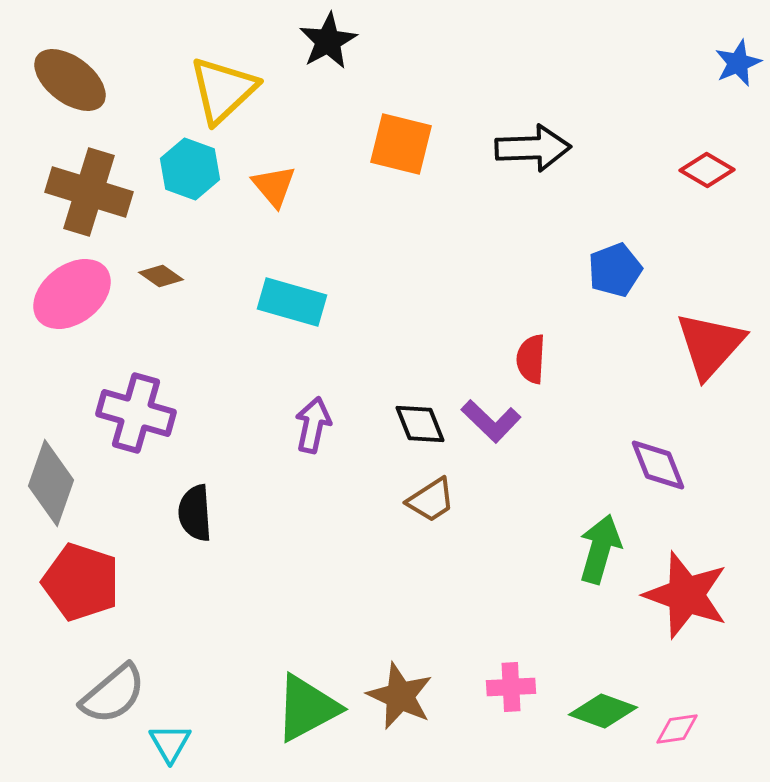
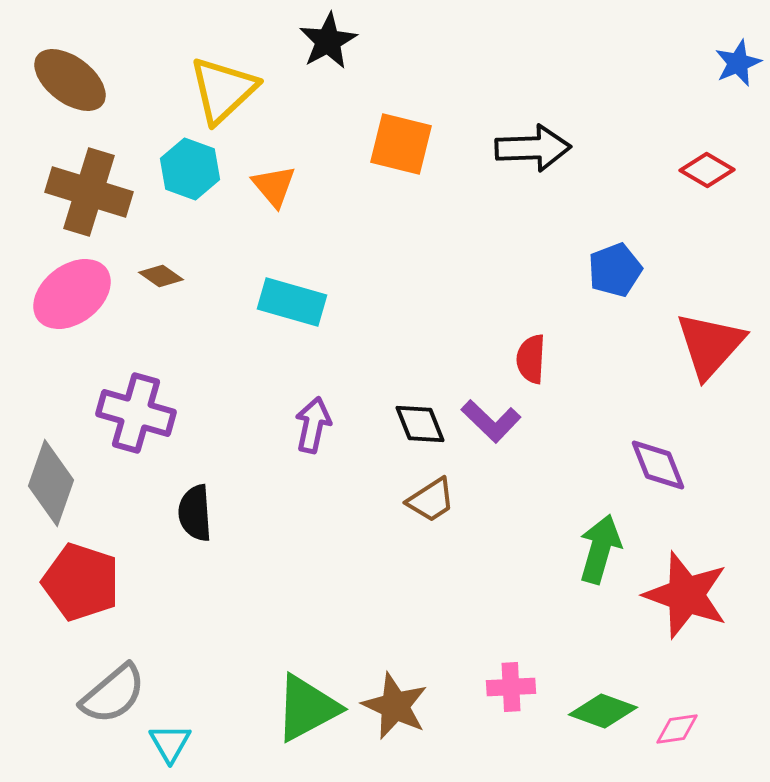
brown star: moved 5 px left, 10 px down
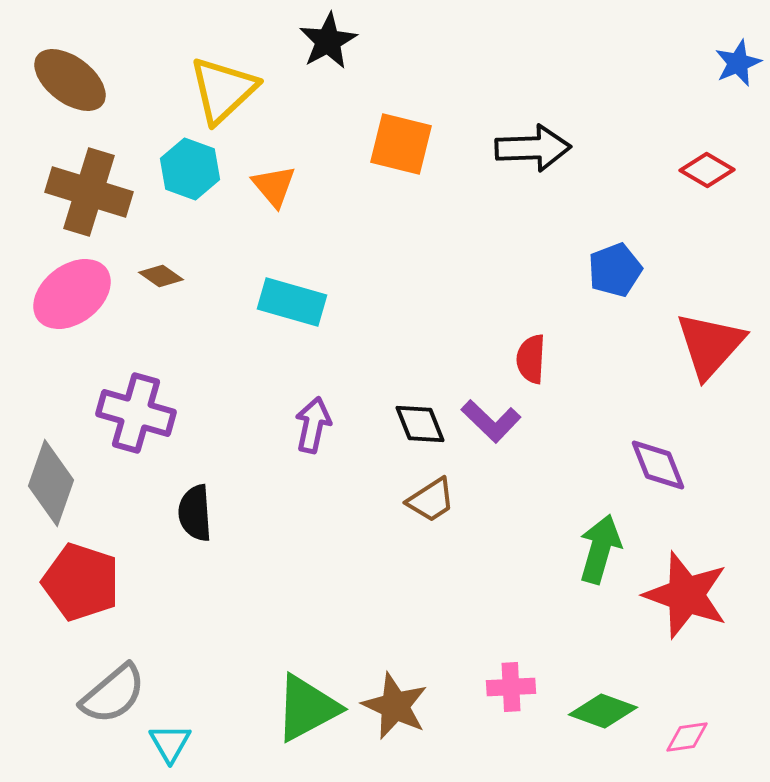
pink diamond: moved 10 px right, 8 px down
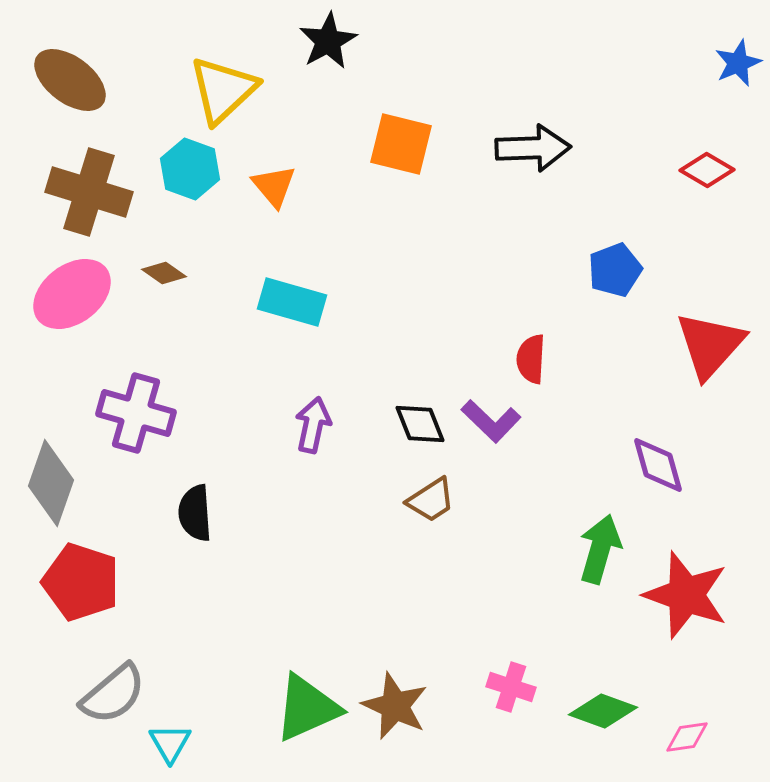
brown diamond: moved 3 px right, 3 px up
purple diamond: rotated 6 degrees clockwise
pink cross: rotated 21 degrees clockwise
green triangle: rotated 4 degrees clockwise
